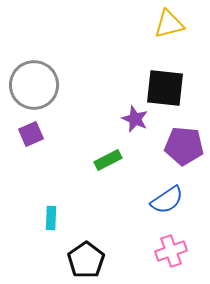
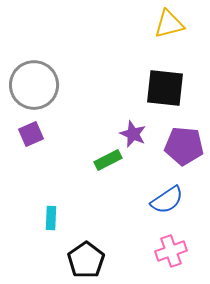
purple star: moved 2 px left, 15 px down
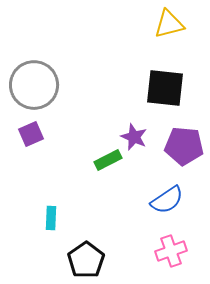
purple star: moved 1 px right, 3 px down
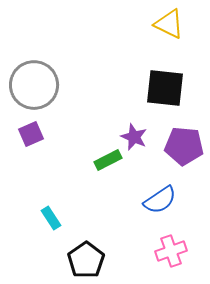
yellow triangle: rotated 40 degrees clockwise
blue semicircle: moved 7 px left
cyan rectangle: rotated 35 degrees counterclockwise
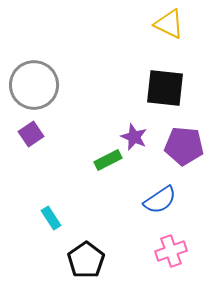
purple square: rotated 10 degrees counterclockwise
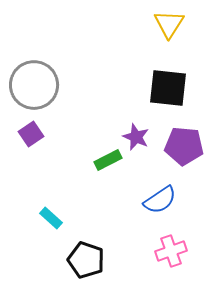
yellow triangle: rotated 36 degrees clockwise
black square: moved 3 px right
purple star: moved 2 px right
cyan rectangle: rotated 15 degrees counterclockwise
black pentagon: rotated 18 degrees counterclockwise
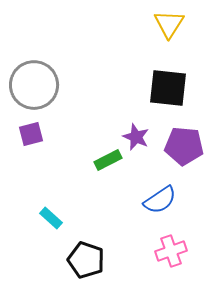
purple square: rotated 20 degrees clockwise
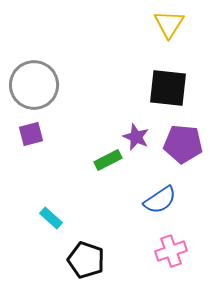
purple pentagon: moved 1 px left, 2 px up
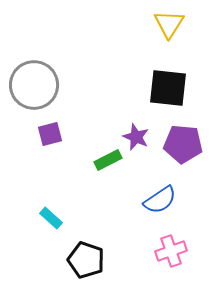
purple square: moved 19 px right
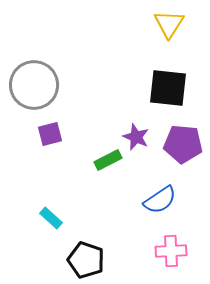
pink cross: rotated 16 degrees clockwise
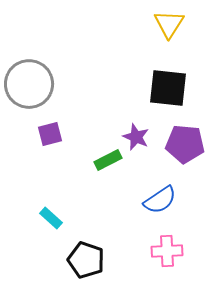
gray circle: moved 5 px left, 1 px up
purple pentagon: moved 2 px right
pink cross: moved 4 px left
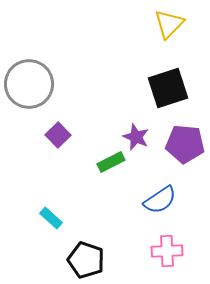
yellow triangle: rotated 12 degrees clockwise
black square: rotated 24 degrees counterclockwise
purple square: moved 8 px right, 1 px down; rotated 30 degrees counterclockwise
green rectangle: moved 3 px right, 2 px down
